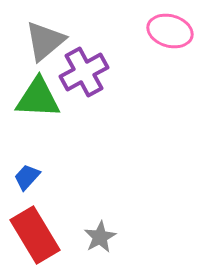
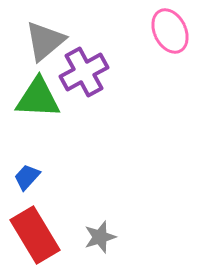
pink ellipse: rotated 48 degrees clockwise
gray star: rotated 12 degrees clockwise
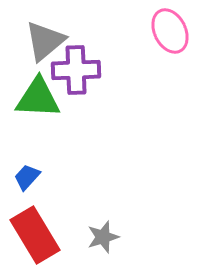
purple cross: moved 8 px left, 2 px up; rotated 27 degrees clockwise
gray star: moved 3 px right
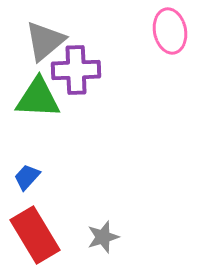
pink ellipse: rotated 15 degrees clockwise
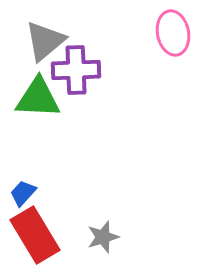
pink ellipse: moved 3 px right, 2 px down
blue trapezoid: moved 4 px left, 16 px down
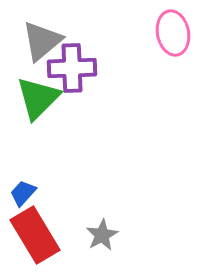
gray triangle: moved 3 px left
purple cross: moved 4 px left, 2 px up
green triangle: rotated 48 degrees counterclockwise
gray star: moved 1 px left, 2 px up; rotated 12 degrees counterclockwise
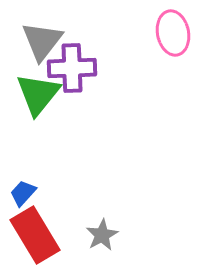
gray triangle: rotated 12 degrees counterclockwise
green triangle: moved 4 px up; rotated 6 degrees counterclockwise
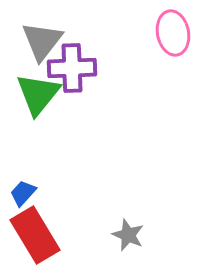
gray star: moved 26 px right; rotated 20 degrees counterclockwise
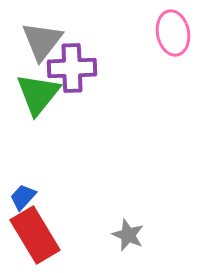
blue trapezoid: moved 4 px down
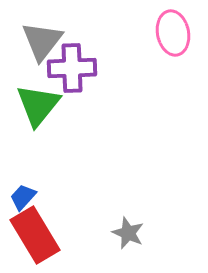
green triangle: moved 11 px down
gray star: moved 2 px up
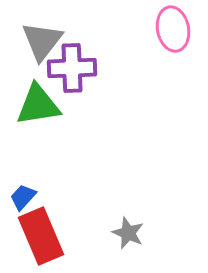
pink ellipse: moved 4 px up
green triangle: rotated 42 degrees clockwise
red rectangle: moved 6 px right, 1 px down; rotated 8 degrees clockwise
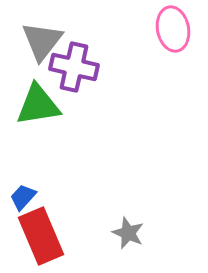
purple cross: moved 2 px right, 1 px up; rotated 15 degrees clockwise
